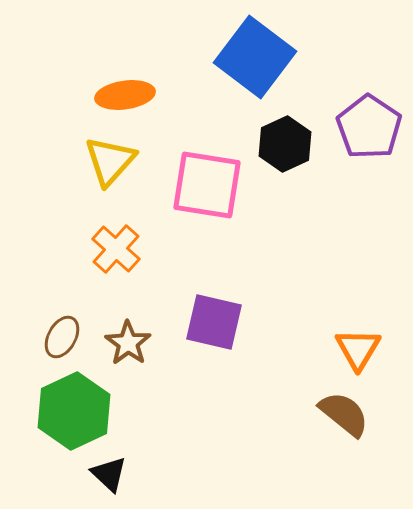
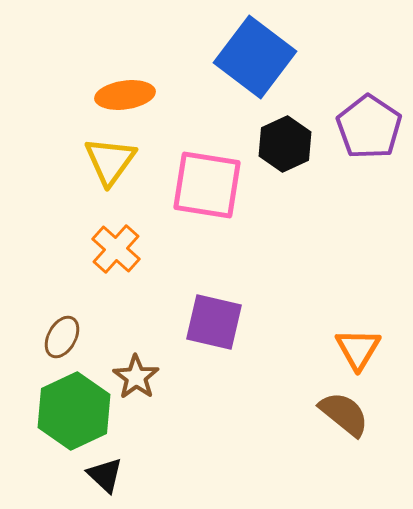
yellow triangle: rotated 6 degrees counterclockwise
brown star: moved 8 px right, 34 px down
black triangle: moved 4 px left, 1 px down
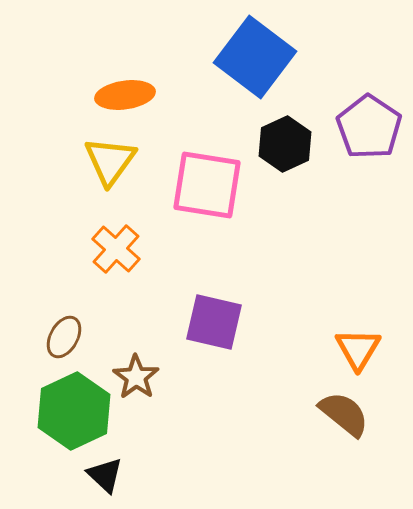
brown ellipse: moved 2 px right
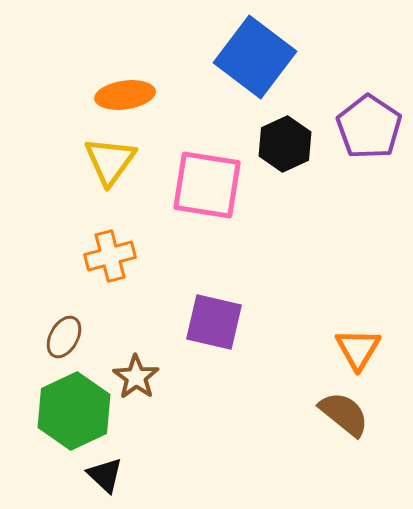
orange cross: moved 6 px left, 7 px down; rotated 33 degrees clockwise
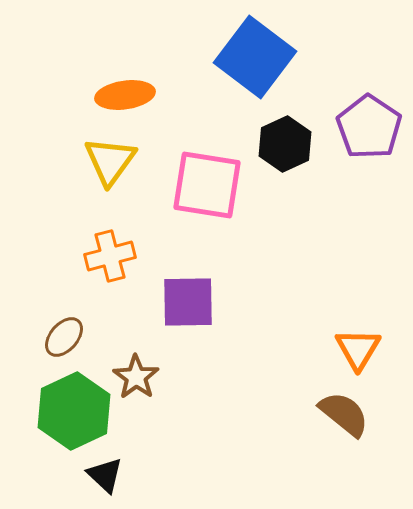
purple square: moved 26 px left, 20 px up; rotated 14 degrees counterclockwise
brown ellipse: rotated 12 degrees clockwise
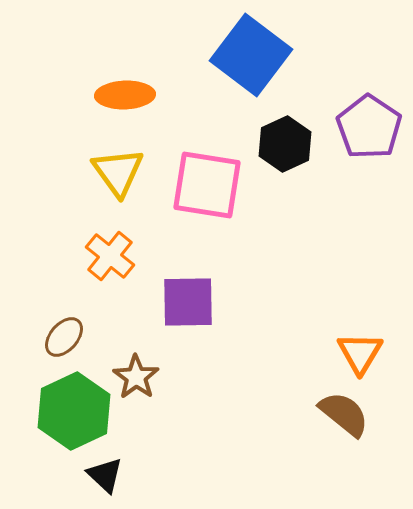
blue square: moved 4 px left, 2 px up
orange ellipse: rotated 6 degrees clockwise
yellow triangle: moved 8 px right, 11 px down; rotated 12 degrees counterclockwise
orange cross: rotated 36 degrees counterclockwise
orange triangle: moved 2 px right, 4 px down
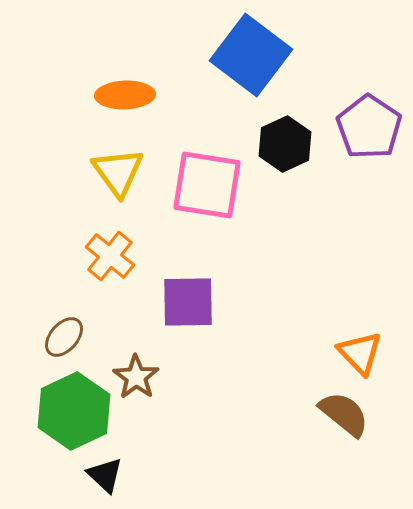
orange triangle: rotated 15 degrees counterclockwise
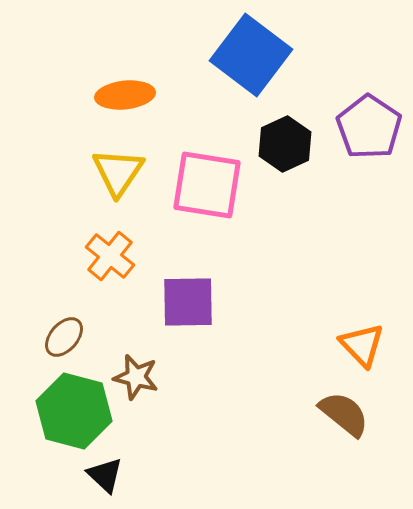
orange ellipse: rotated 4 degrees counterclockwise
yellow triangle: rotated 10 degrees clockwise
orange triangle: moved 2 px right, 8 px up
brown star: rotated 21 degrees counterclockwise
green hexagon: rotated 20 degrees counterclockwise
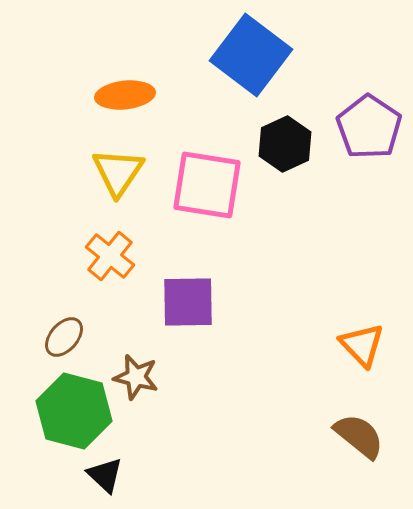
brown semicircle: moved 15 px right, 22 px down
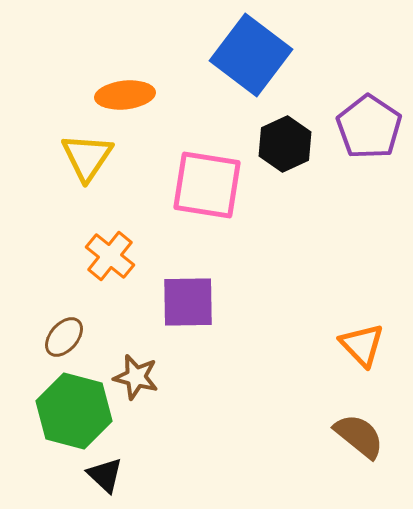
yellow triangle: moved 31 px left, 15 px up
